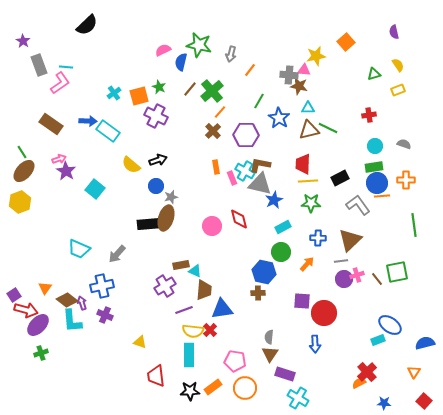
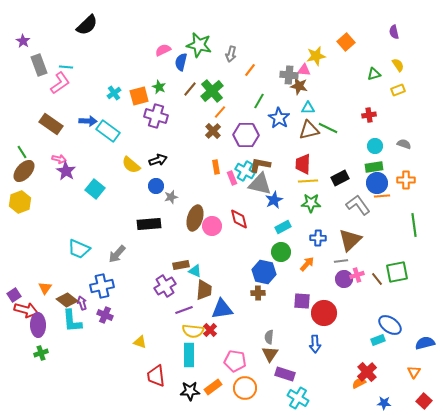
purple cross at (156, 116): rotated 10 degrees counterclockwise
pink arrow at (59, 159): rotated 32 degrees clockwise
brown ellipse at (166, 218): moved 29 px right
purple ellipse at (38, 325): rotated 45 degrees counterclockwise
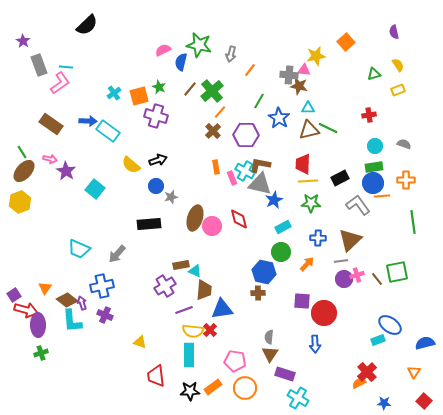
pink arrow at (59, 159): moved 9 px left
blue circle at (377, 183): moved 4 px left
green line at (414, 225): moved 1 px left, 3 px up
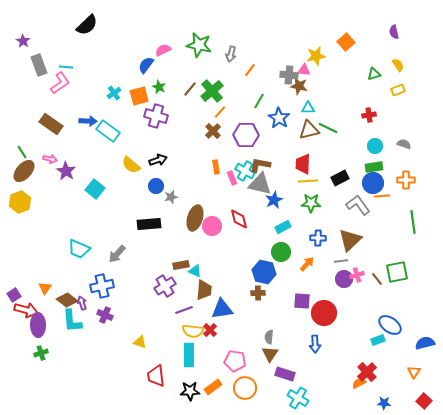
blue semicircle at (181, 62): moved 35 px left, 3 px down; rotated 24 degrees clockwise
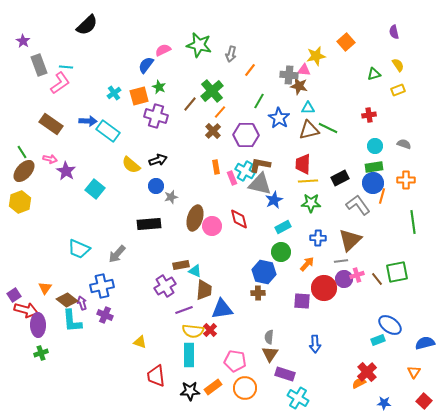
brown line at (190, 89): moved 15 px down
orange line at (382, 196): rotated 70 degrees counterclockwise
red circle at (324, 313): moved 25 px up
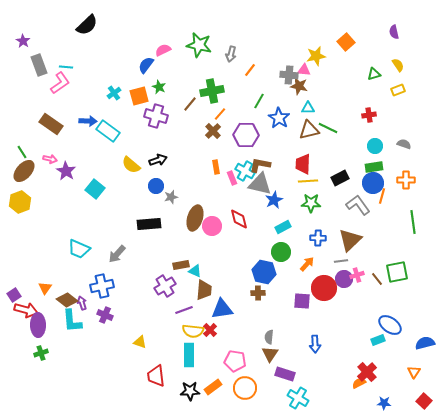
green cross at (212, 91): rotated 30 degrees clockwise
orange line at (220, 112): moved 2 px down
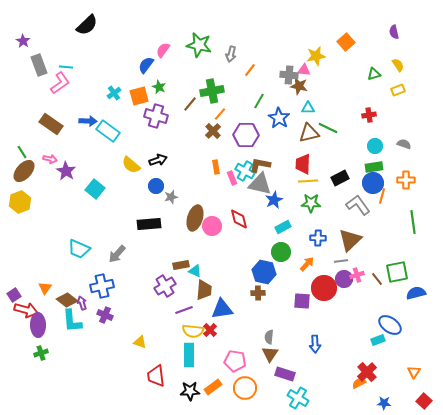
pink semicircle at (163, 50): rotated 28 degrees counterclockwise
brown triangle at (309, 130): moved 3 px down
blue semicircle at (425, 343): moved 9 px left, 50 px up
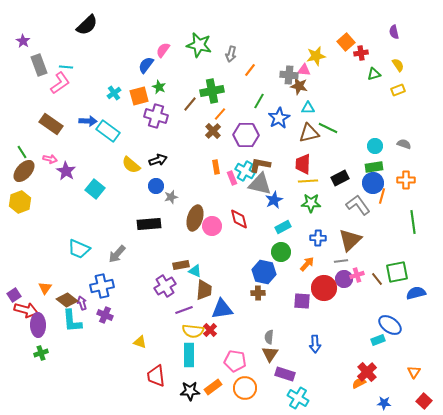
red cross at (369, 115): moved 8 px left, 62 px up
blue star at (279, 118): rotated 10 degrees clockwise
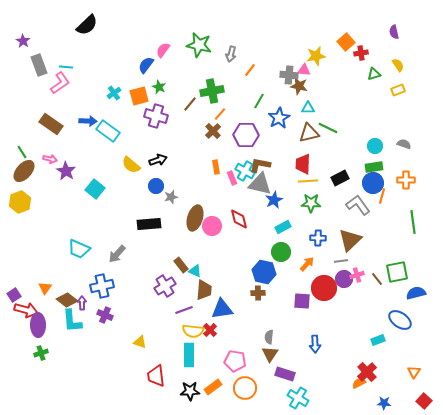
brown rectangle at (181, 265): rotated 63 degrees clockwise
purple arrow at (82, 303): rotated 16 degrees clockwise
blue ellipse at (390, 325): moved 10 px right, 5 px up
